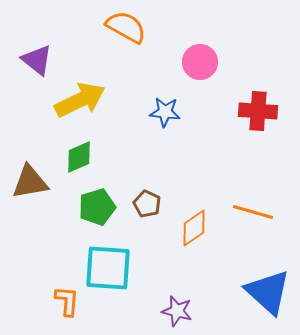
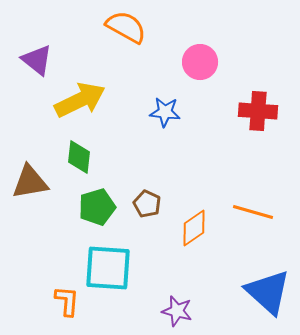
green diamond: rotated 60 degrees counterclockwise
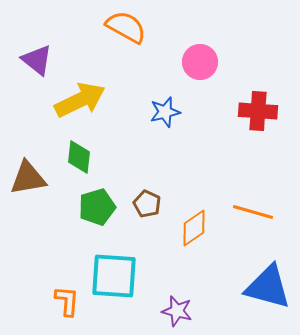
blue star: rotated 20 degrees counterclockwise
brown triangle: moved 2 px left, 4 px up
cyan square: moved 6 px right, 8 px down
blue triangle: moved 5 px up; rotated 27 degrees counterclockwise
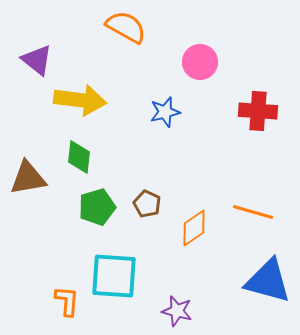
yellow arrow: rotated 33 degrees clockwise
blue triangle: moved 6 px up
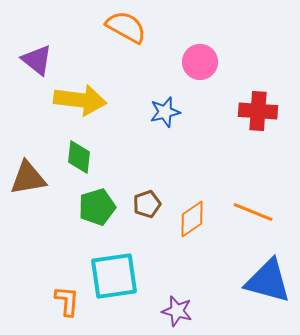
brown pentagon: rotated 28 degrees clockwise
orange line: rotated 6 degrees clockwise
orange diamond: moved 2 px left, 9 px up
cyan square: rotated 12 degrees counterclockwise
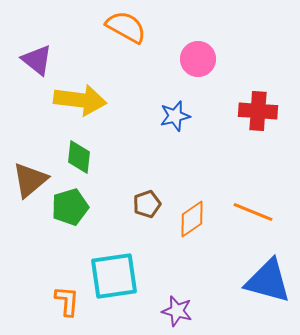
pink circle: moved 2 px left, 3 px up
blue star: moved 10 px right, 4 px down
brown triangle: moved 2 px right, 2 px down; rotated 30 degrees counterclockwise
green pentagon: moved 27 px left
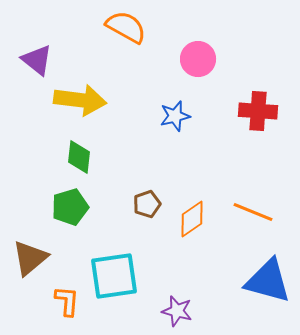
brown triangle: moved 78 px down
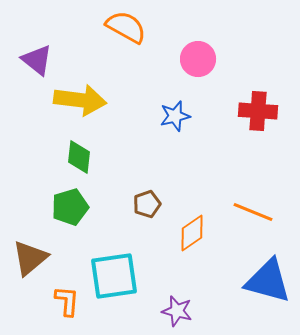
orange diamond: moved 14 px down
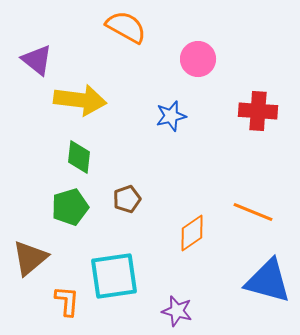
blue star: moved 4 px left
brown pentagon: moved 20 px left, 5 px up
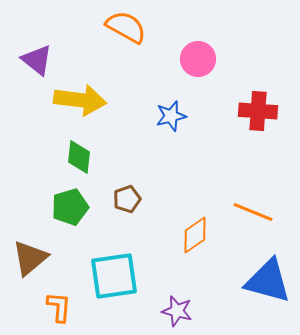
orange diamond: moved 3 px right, 2 px down
orange L-shape: moved 8 px left, 6 px down
